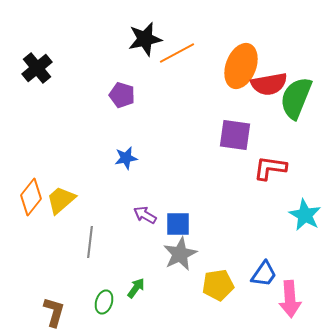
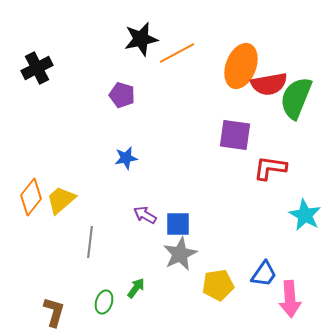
black star: moved 4 px left
black cross: rotated 12 degrees clockwise
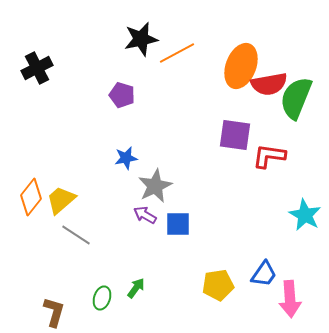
red L-shape: moved 1 px left, 12 px up
gray line: moved 14 px left, 7 px up; rotated 64 degrees counterclockwise
gray star: moved 25 px left, 68 px up
green ellipse: moved 2 px left, 4 px up
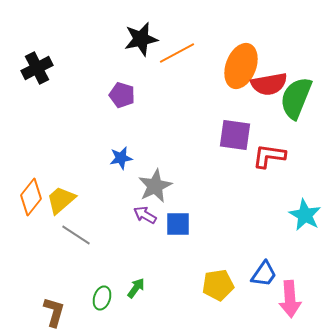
blue star: moved 5 px left
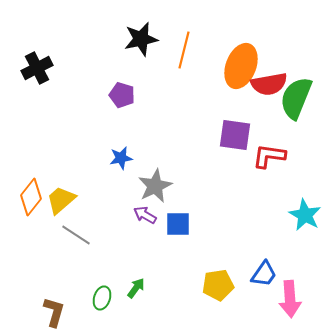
orange line: moved 7 px right, 3 px up; rotated 48 degrees counterclockwise
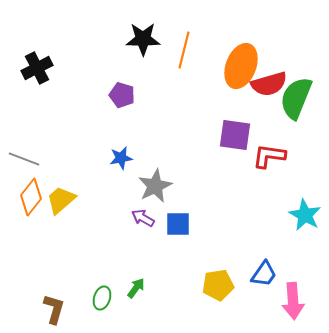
black star: moved 2 px right; rotated 12 degrees clockwise
red semicircle: rotated 6 degrees counterclockwise
purple arrow: moved 2 px left, 3 px down
gray line: moved 52 px left, 76 px up; rotated 12 degrees counterclockwise
pink arrow: moved 3 px right, 2 px down
brown L-shape: moved 3 px up
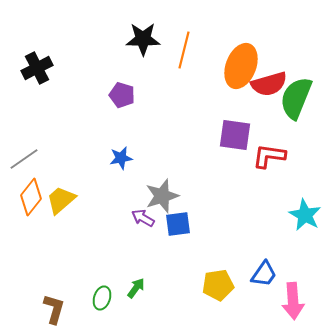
gray line: rotated 56 degrees counterclockwise
gray star: moved 7 px right, 10 px down; rotated 8 degrees clockwise
blue square: rotated 8 degrees counterclockwise
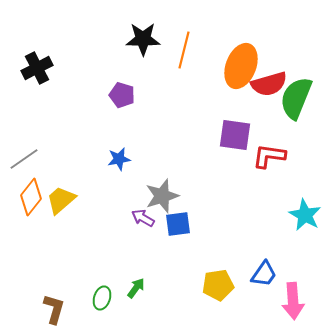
blue star: moved 2 px left, 1 px down
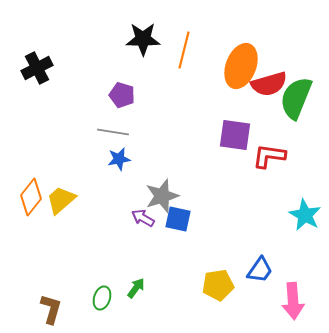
gray line: moved 89 px right, 27 px up; rotated 44 degrees clockwise
blue square: moved 5 px up; rotated 20 degrees clockwise
blue trapezoid: moved 4 px left, 4 px up
brown L-shape: moved 3 px left
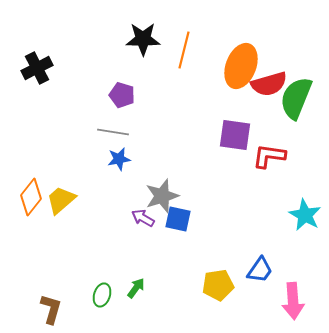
green ellipse: moved 3 px up
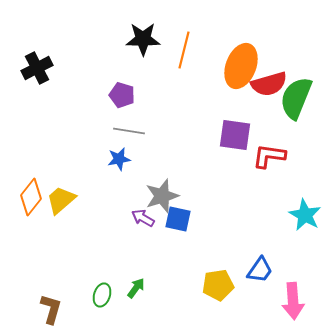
gray line: moved 16 px right, 1 px up
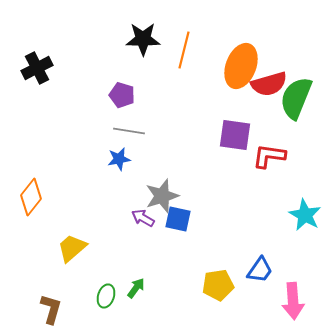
yellow trapezoid: moved 11 px right, 48 px down
green ellipse: moved 4 px right, 1 px down
